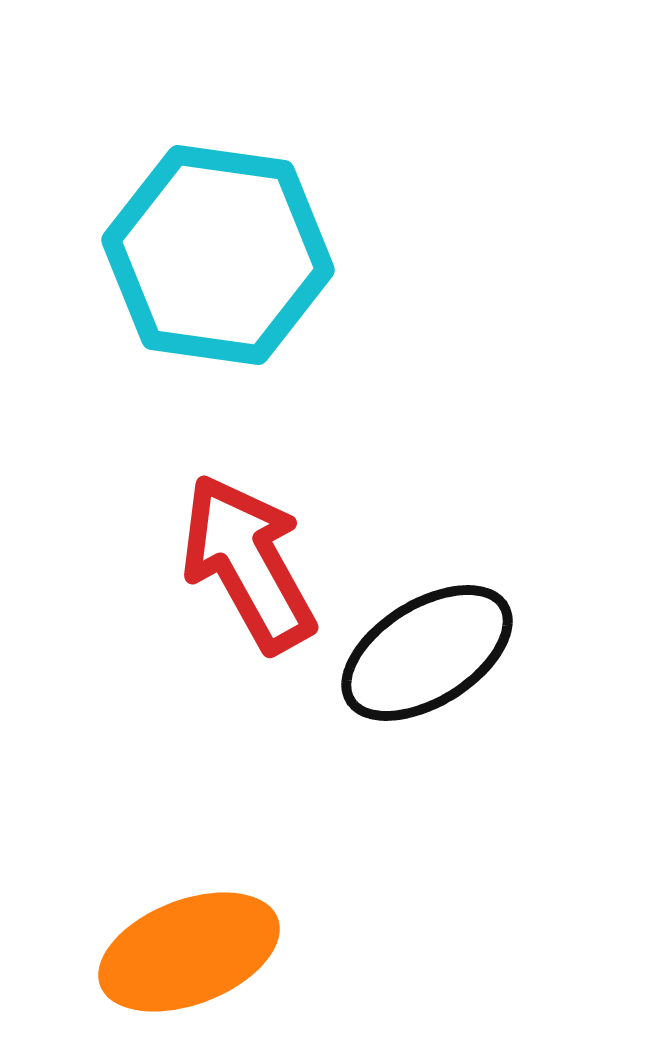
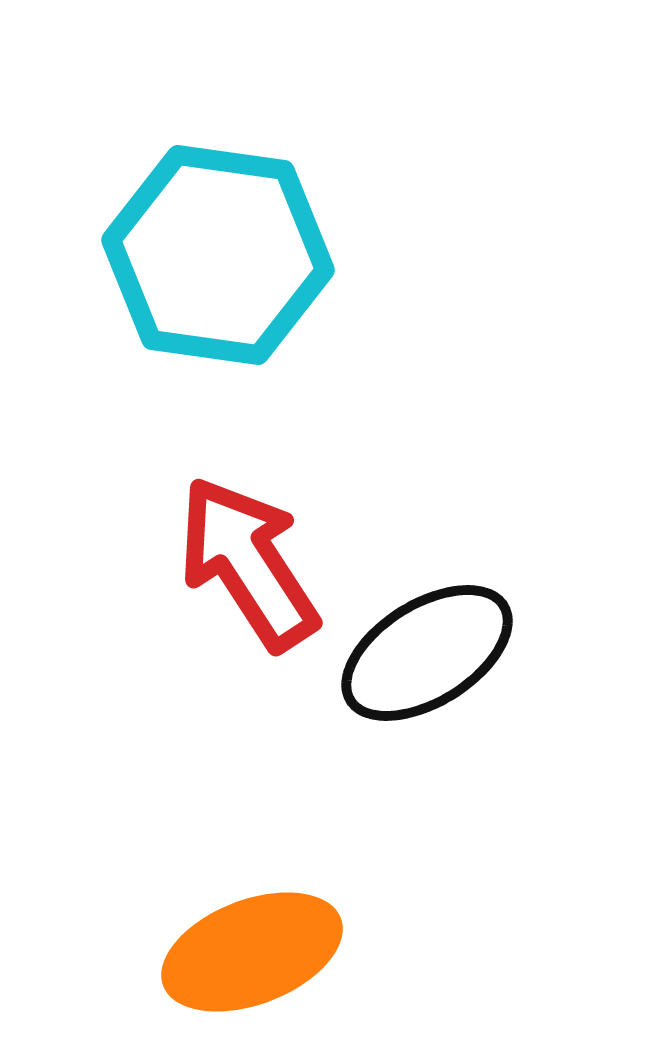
red arrow: rotated 4 degrees counterclockwise
orange ellipse: moved 63 px right
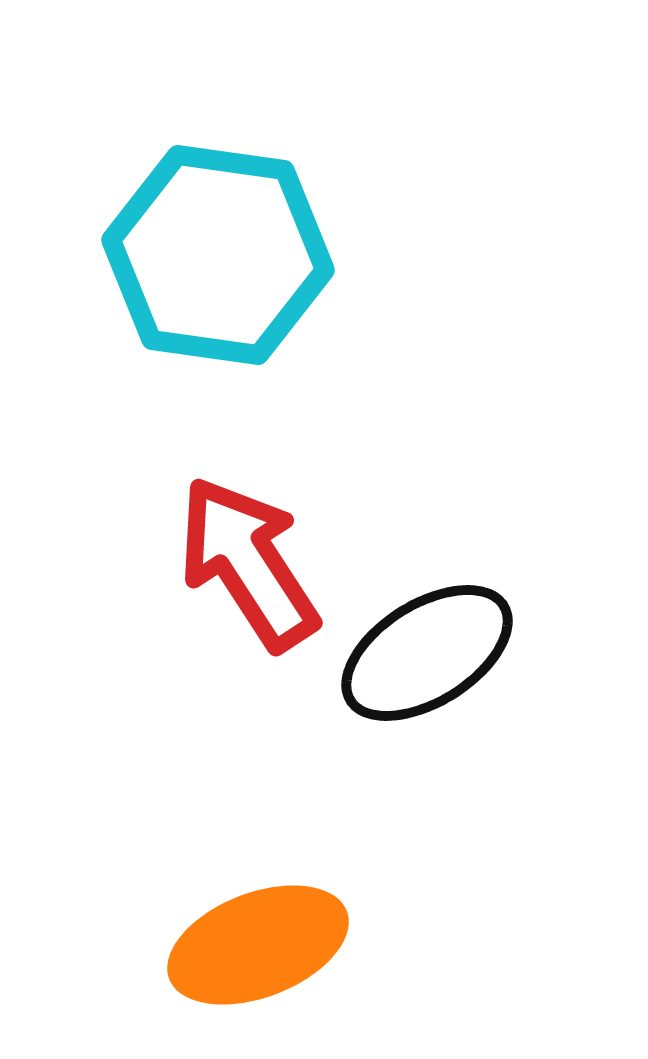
orange ellipse: moved 6 px right, 7 px up
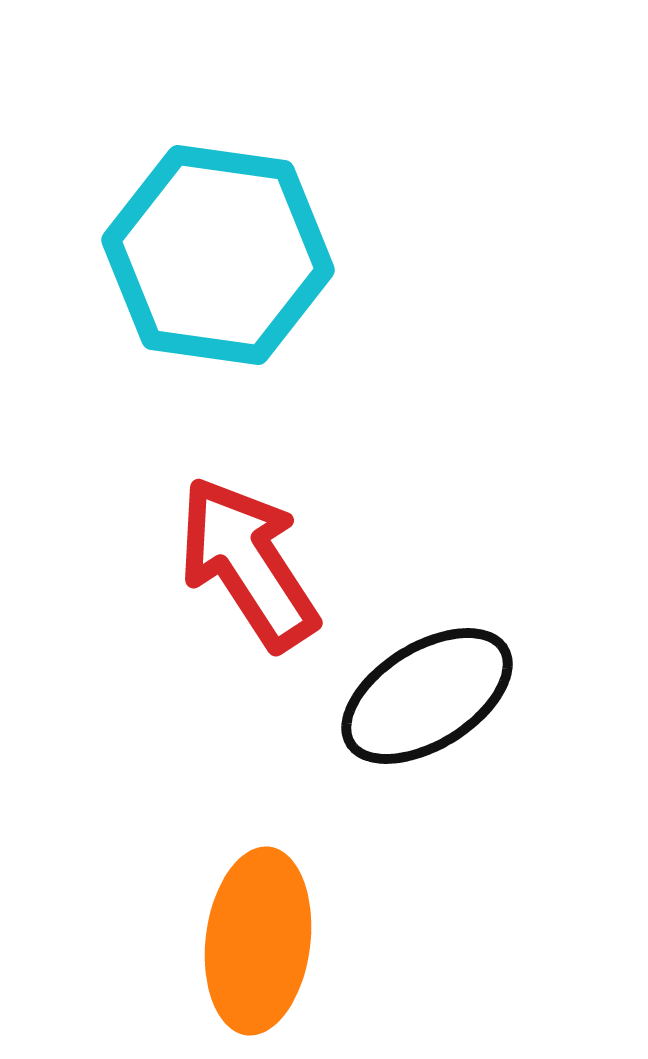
black ellipse: moved 43 px down
orange ellipse: moved 4 px up; rotated 62 degrees counterclockwise
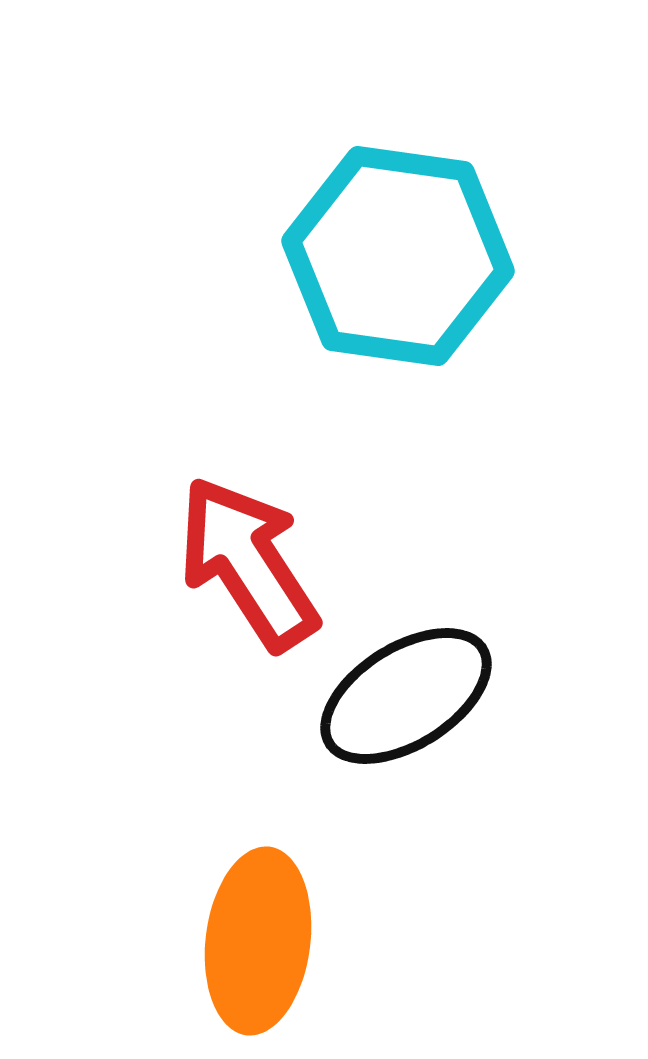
cyan hexagon: moved 180 px right, 1 px down
black ellipse: moved 21 px left
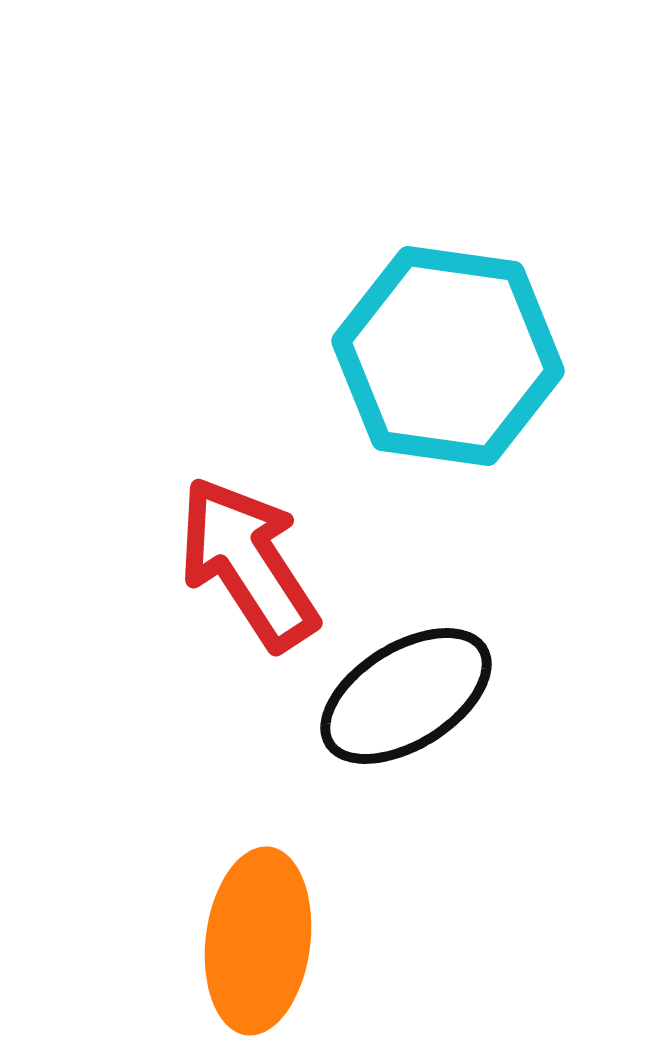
cyan hexagon: moved 50 px right, 100 px down
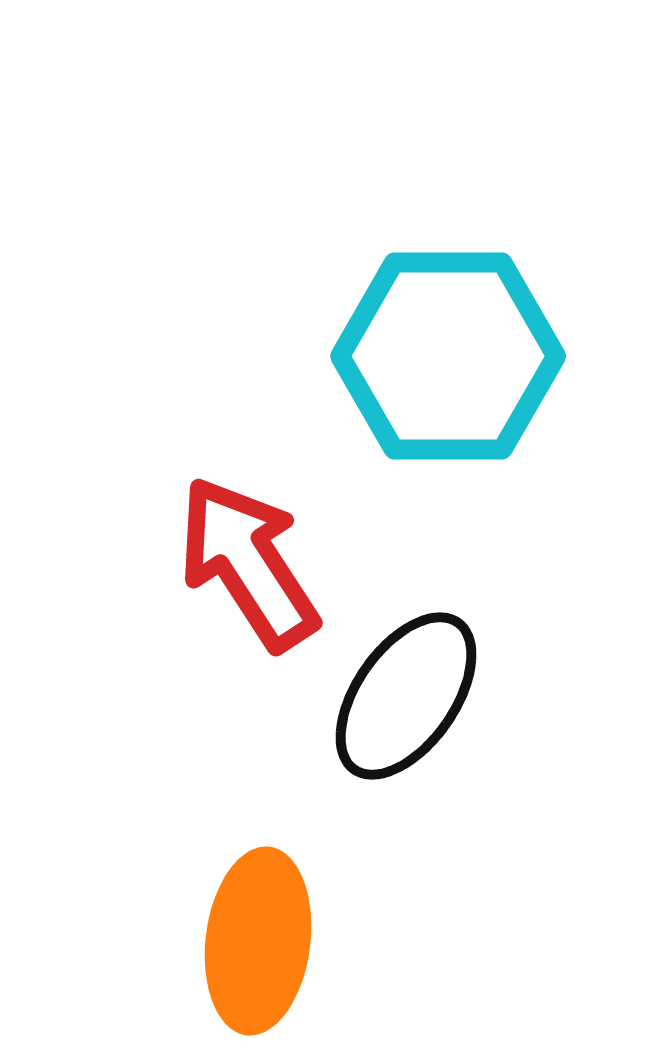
cyan hexagon: rotated 8 degrees counterclockwise
black ellipse: rotated 23 degrees counterclockwise
